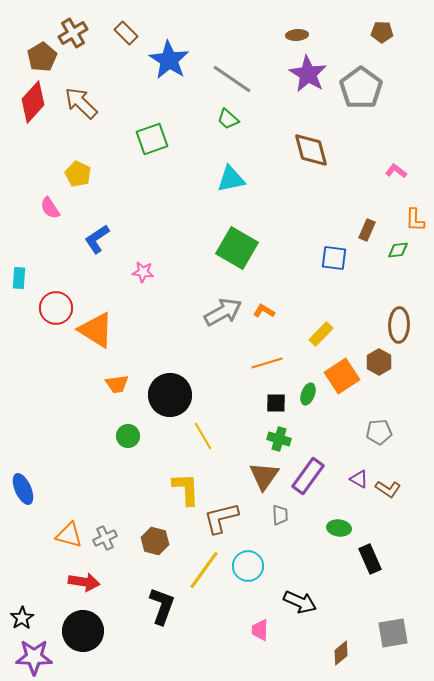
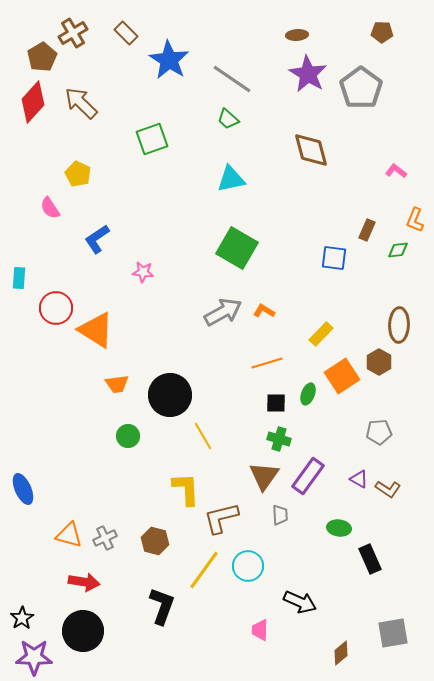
orange L-shape at (415, 220): rotated 20 degrees clockwise
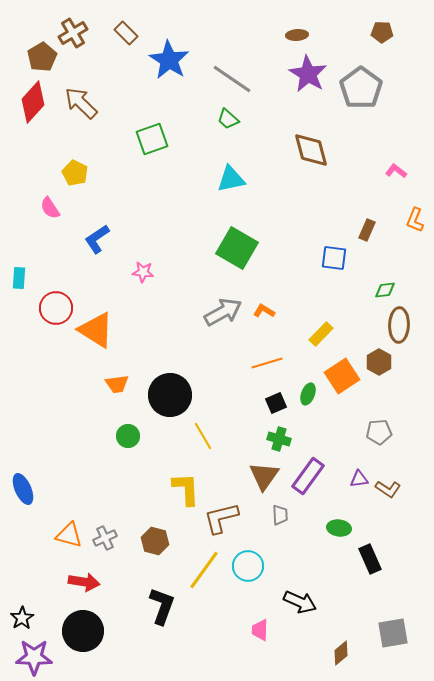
yellow pentagon at (78, 174): moved 3 px left, 1 px up
green diamond at (398, 250): moved 13 px left, 40 px down
black square at (276, 403): rotated 25 degrees counterclockwise
purple triangle at (359, 479): rotated 36 degrees counterclockwise
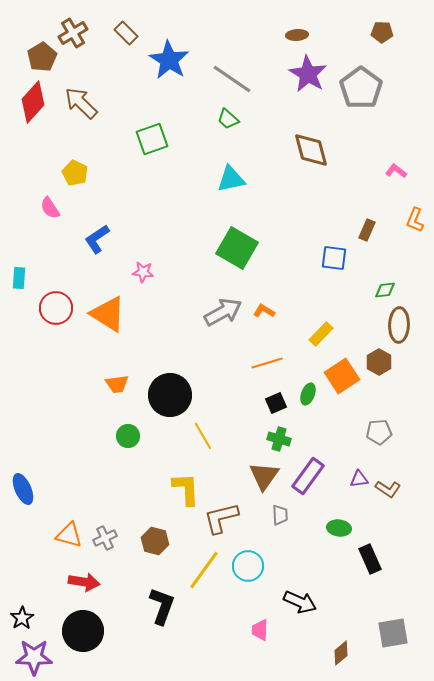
orange triangle at (96, 330): moved 12 px right, 16 px up
